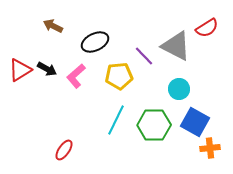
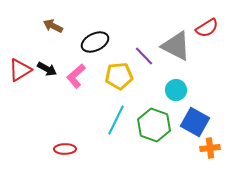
cyan circle: moved 3 px left, 1 px down
green hexagon: rotated 20 degrees clockwise
red ellipse: moved 1 px right, 1 px up; rotated 55 degrees clockwise
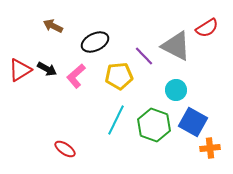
blue square: moved 2 px left
red ellipse: rotated 35 degrees clockwise
